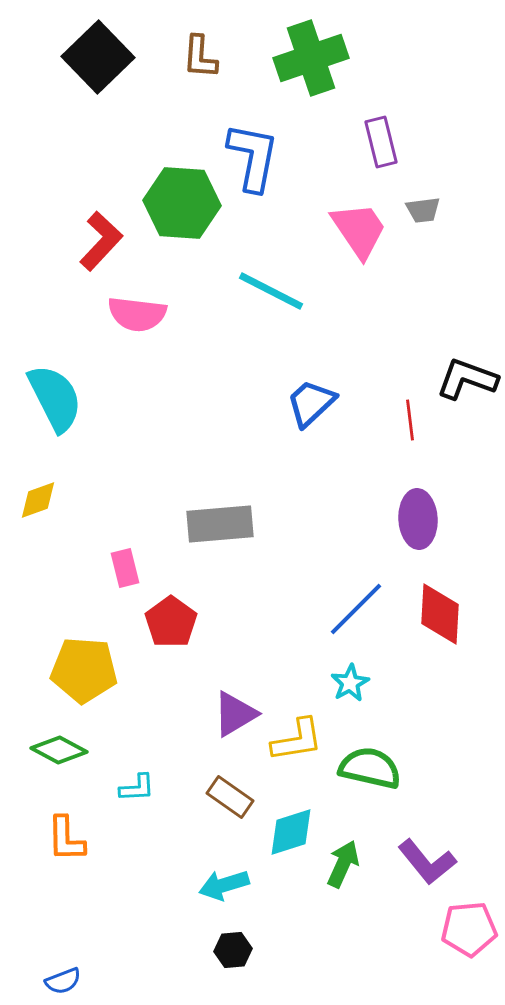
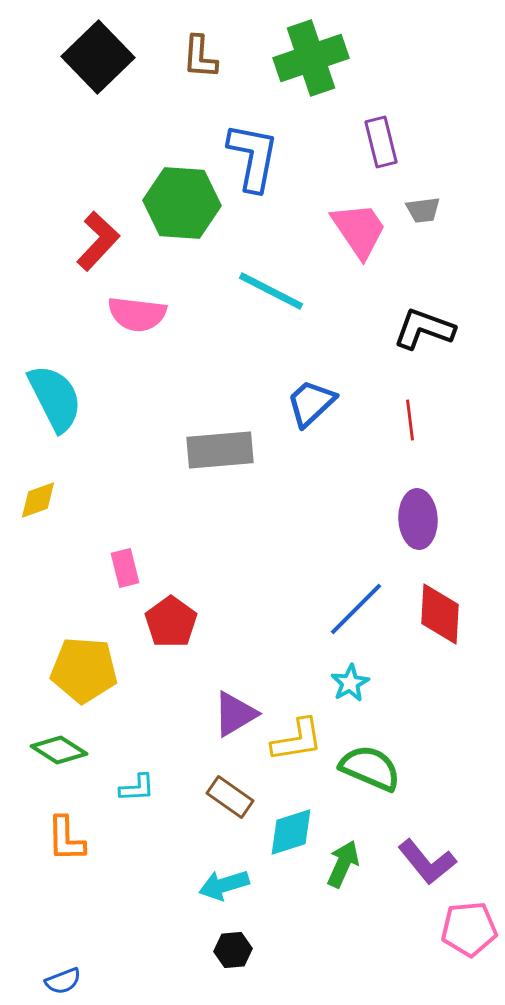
red L-shape: moved 3 px left
black L-shape: moved 43 px left, 50 px up
gray rectangle: moved 74 px up
green diamond: rotated 4 degrees clockwise
green semicircle: rotated 10 degrees clockwise
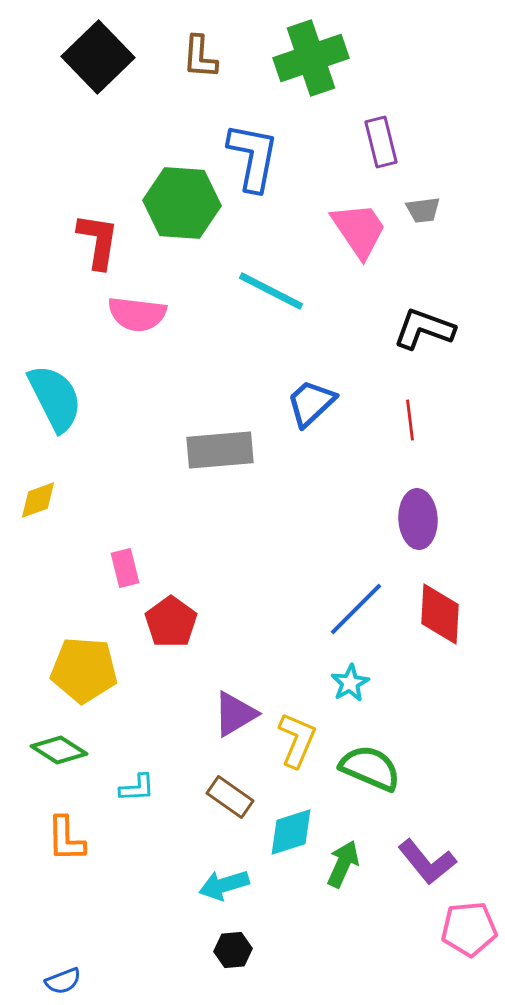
red L-shape: rotated 34 degrees counterclockwise
yellow L-shape: rotated 58 degrees counterclockwise
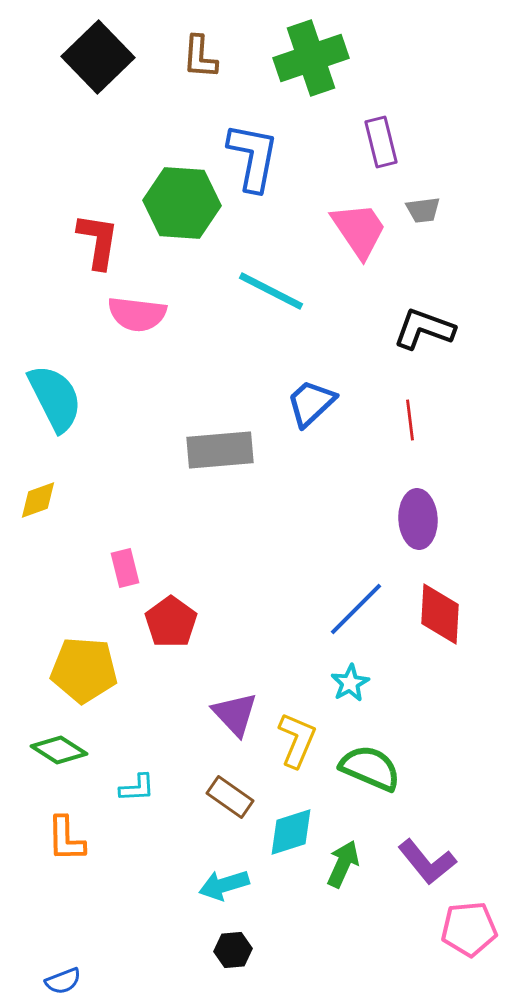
purple triangle: rotated 42 degrees counterclockwise
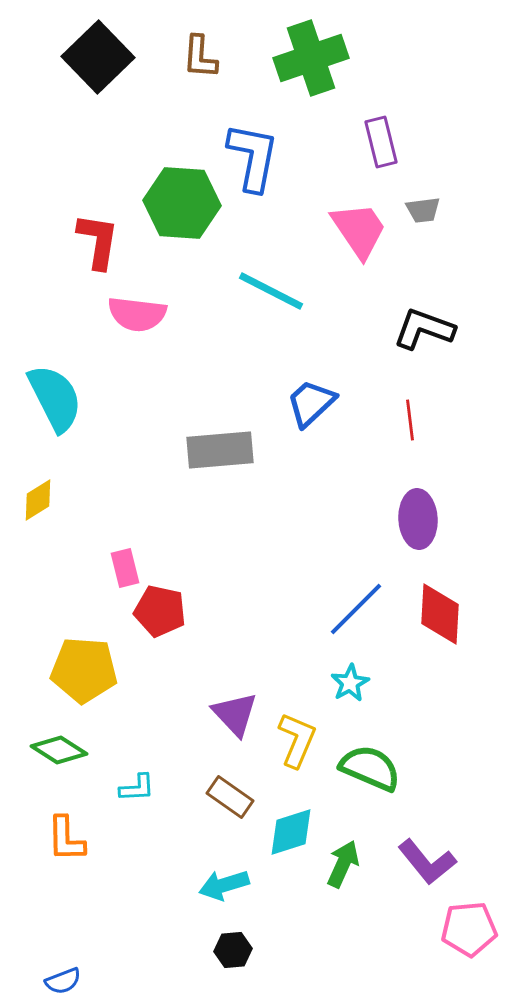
yellow diamond: rotated 12 degrees counterclockwise
red pentagon: moved 11 px left, 11 px up; rotated 24 degrees counterclockwise
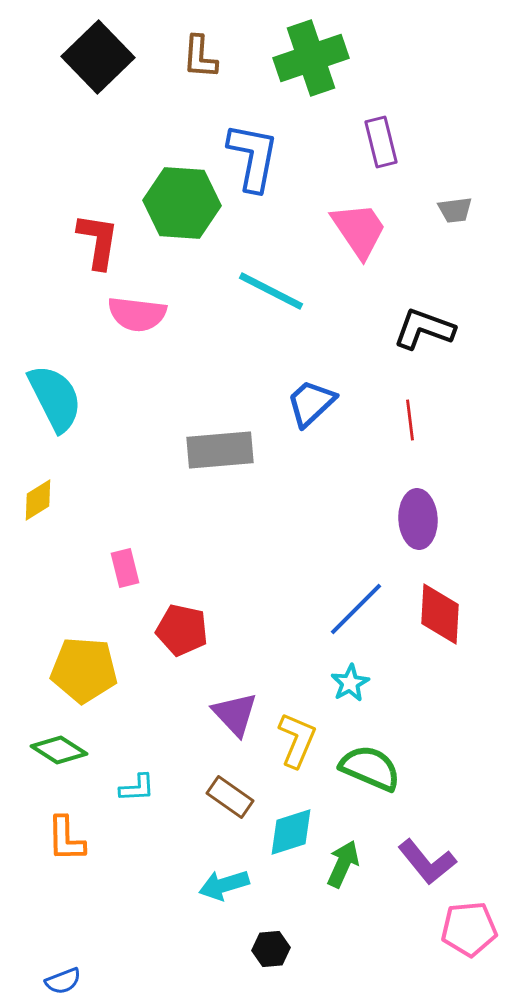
gray trapezoid: moved 32 px right
red pentagon: moved 22 px right, 19 px down
black hexagon: moved 38 px right, 1 px up
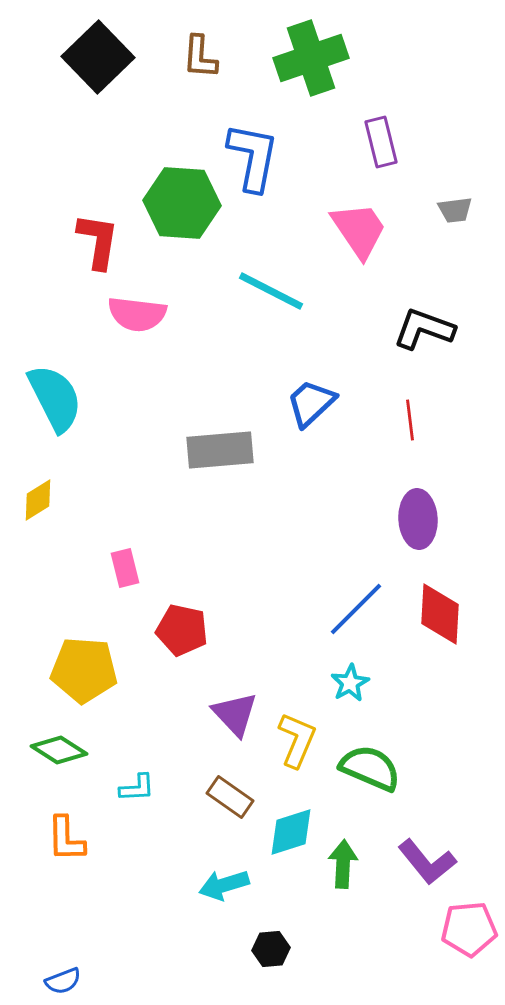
green arrow: rotated 21 degrees counterclockwise
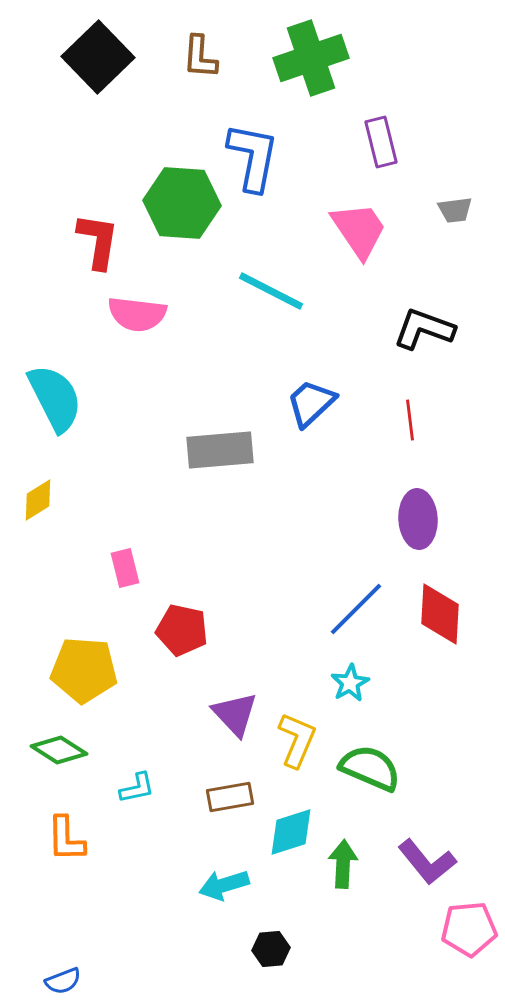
cyan L-shape: rotated 9 degrees counterclockwise
brown rectangle: rotated 45 degrees counterclockwise
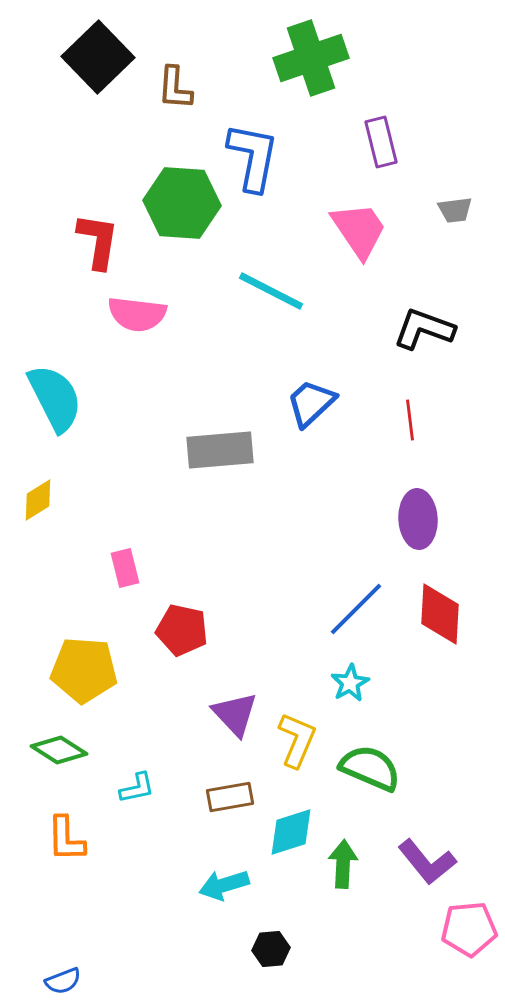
brown L-shape: moved 25 px left, 31 px down
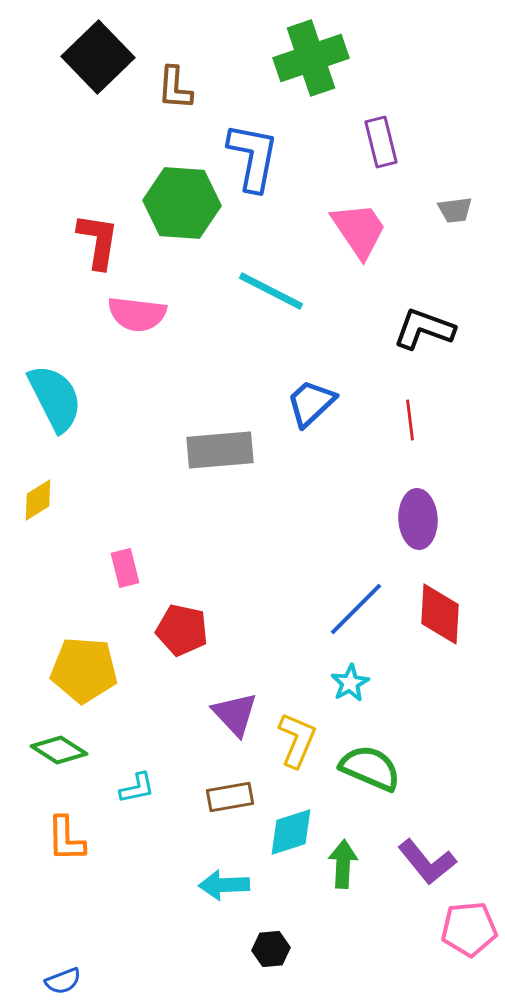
cyan arrow: rotated 15 degrees clockwise
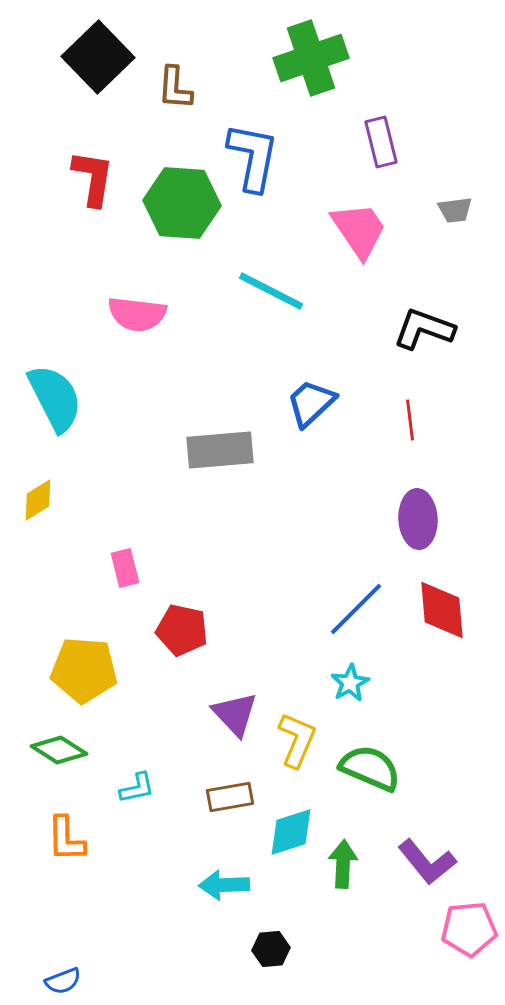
red L-shape: moved 5 px left, 63 px up
red diamond: moved 2 px right, 4 px up; rotated 8 degrees counterclockwise
